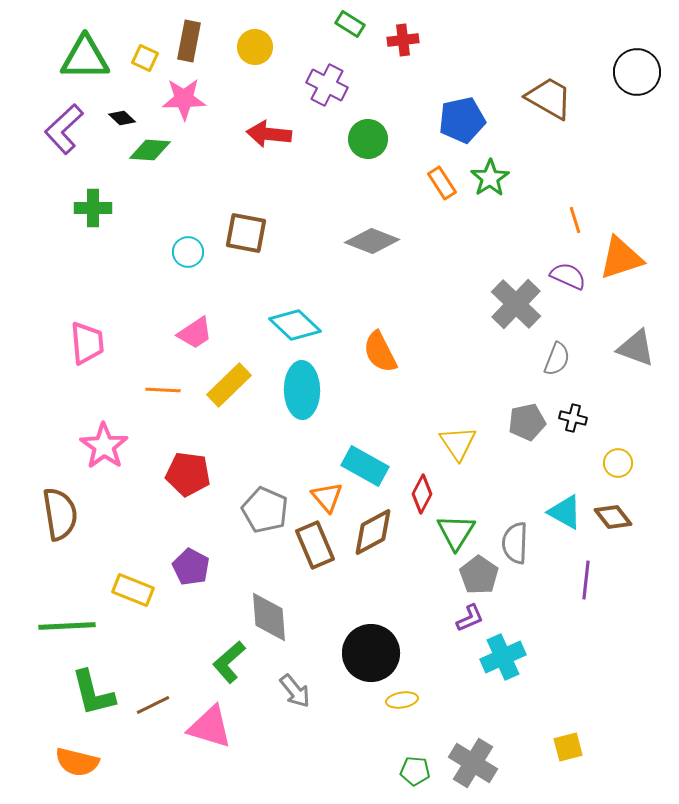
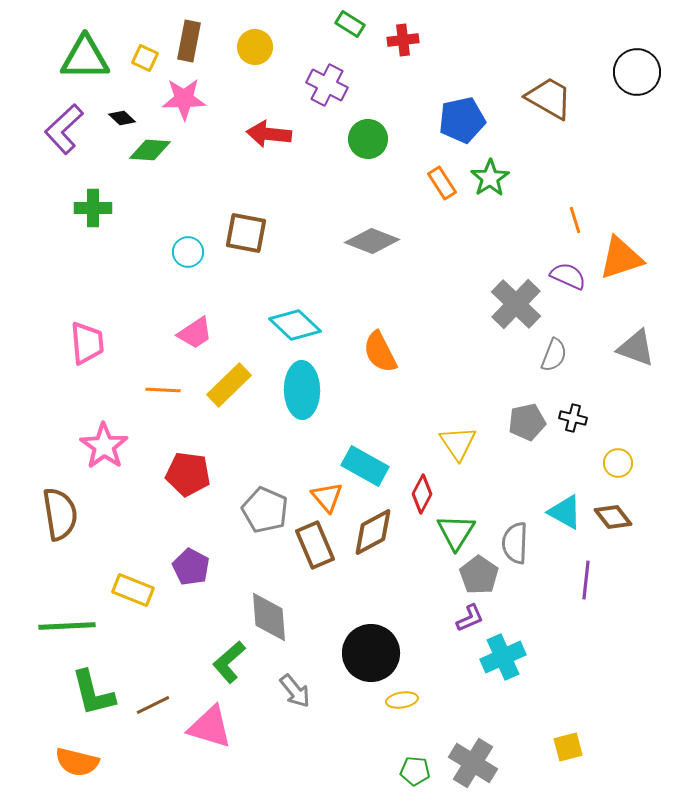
gray semicircle at (557, 359): moved 3 px left, 4 px up
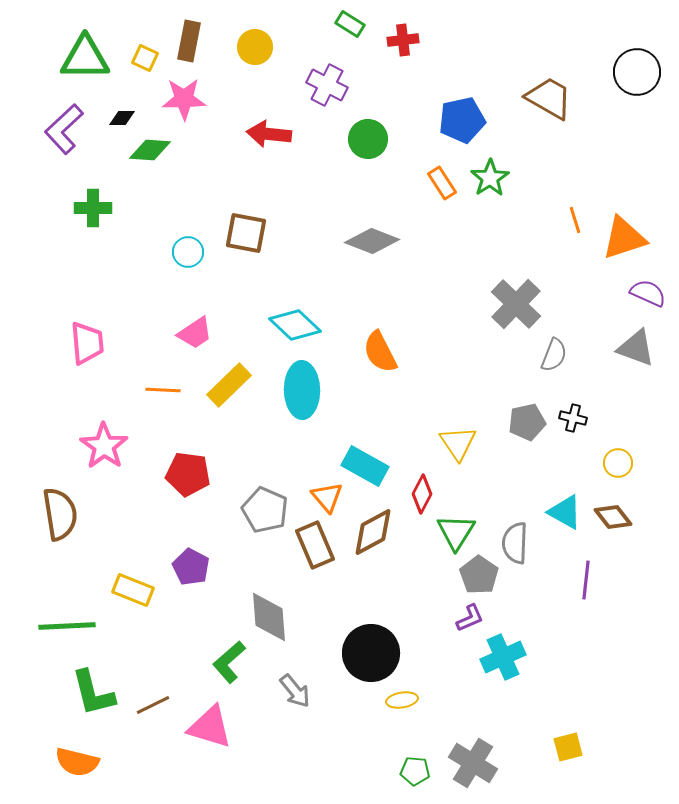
black diamond at (122, 118): rotated 44 degrees counterclockwise
orange triangle at (621, 258): moved 3 px right, 20 px up
purple semicircle at (568, 276): moved 80 px right, 17 px down
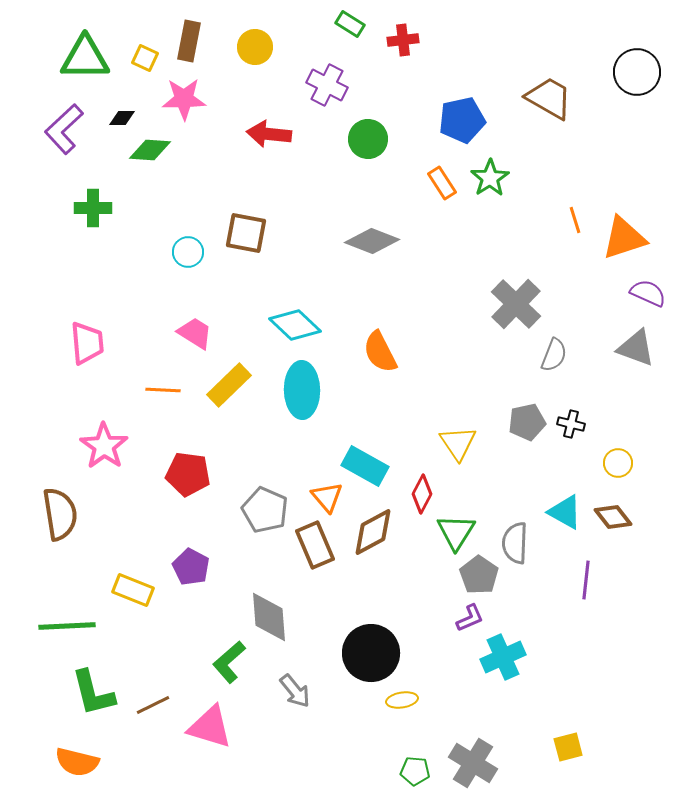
pink trapezoid at (195, 333): rotated 114 degrees counterclockwise
black cross at (573, 418): moved 2 px left, 6 px down
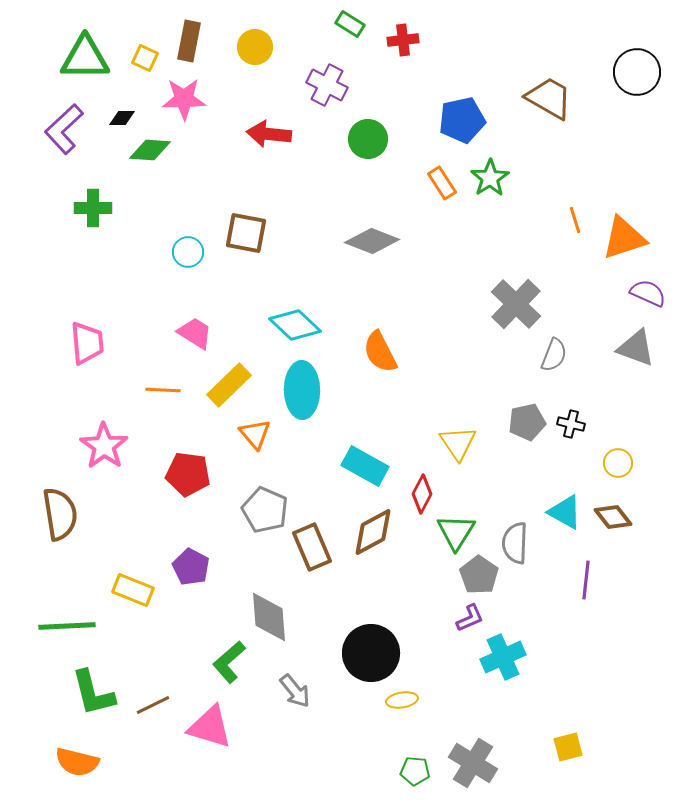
orange triangle at (327, 497): moved 72 px left, 63 px up
brown rectangle at (315, 545): moved 3 px left, 2 px down
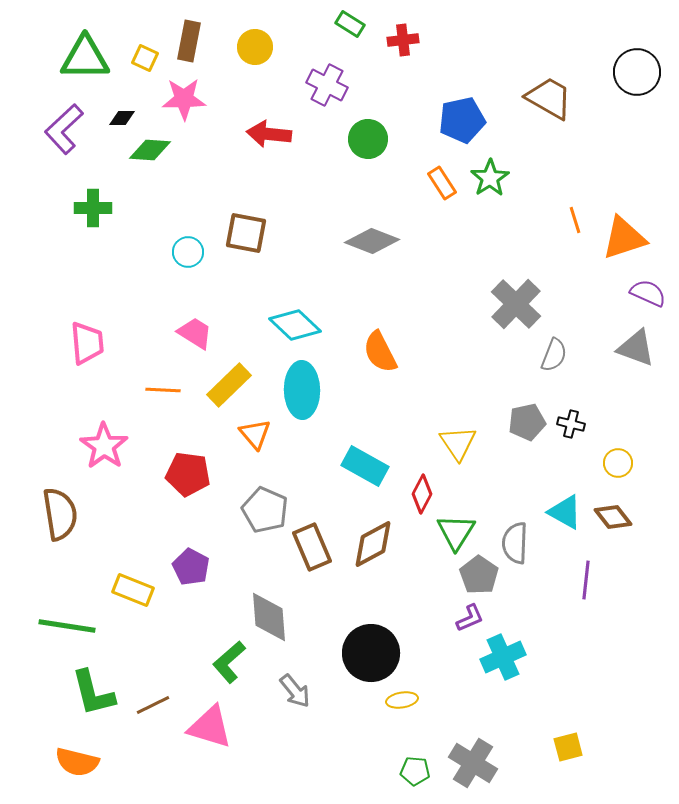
brown diamond at (373, 532): moved 12 px down
green line at (67, 626): rotated 12 degrees clockwise
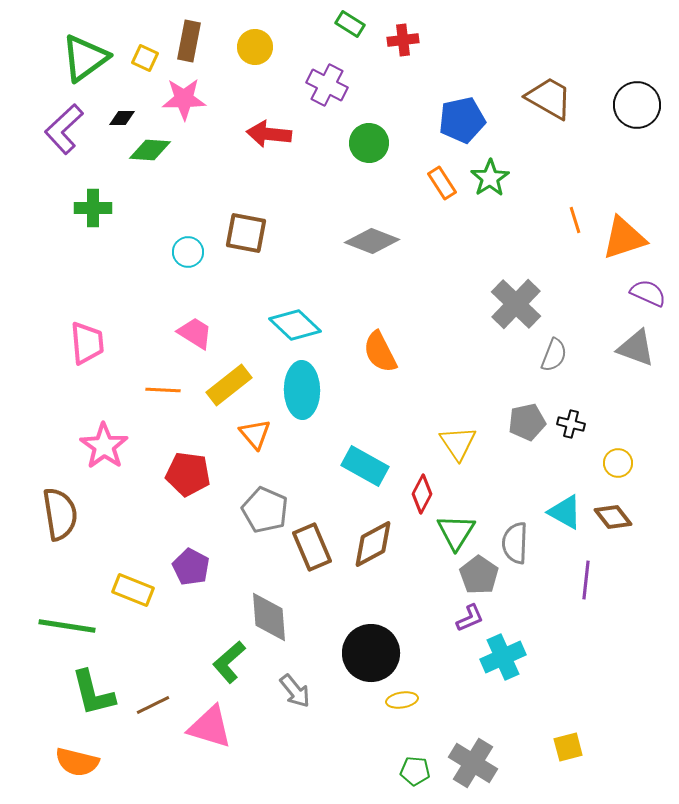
green triangle at (85, 58): rotated 36 degrees counterclockwise
black circle at (637, 72): moved 33 px down
green circle at (368, 139): moved 1 px right, 4 px down
yellow rectangle at (229, 385): rotated 6 degrees clockwise
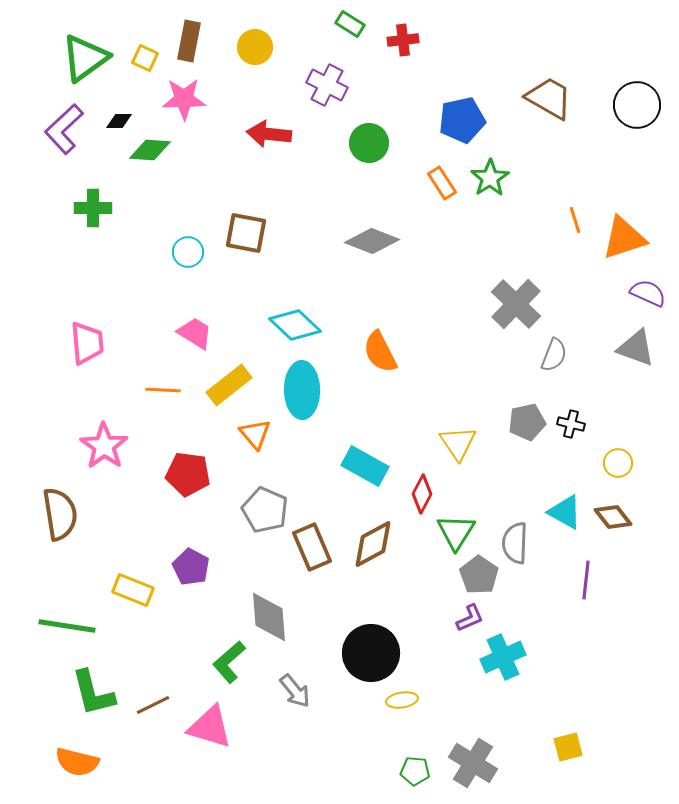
black diamond at (122, 118): moved 3 px left, 3 px down
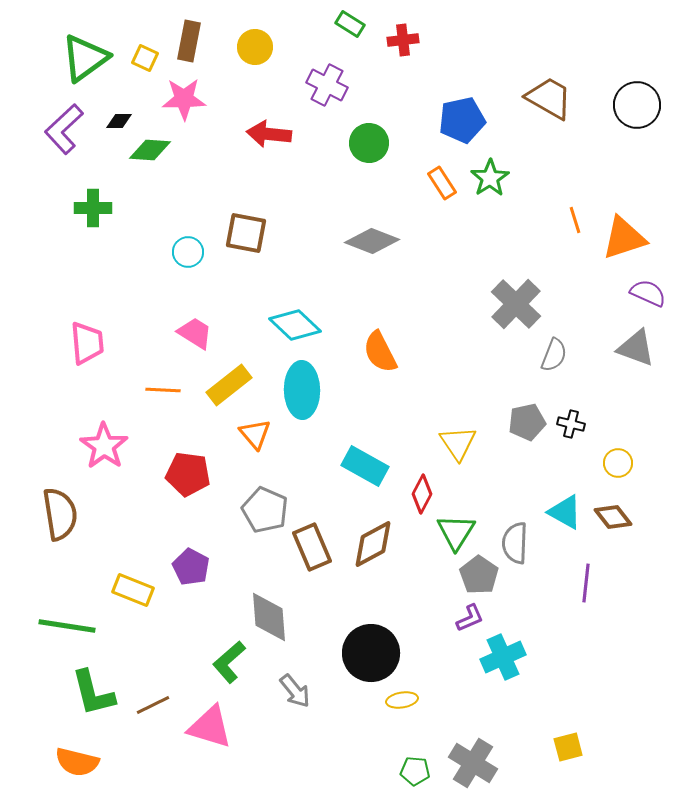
purple line at (586, 580): moved 3 px down
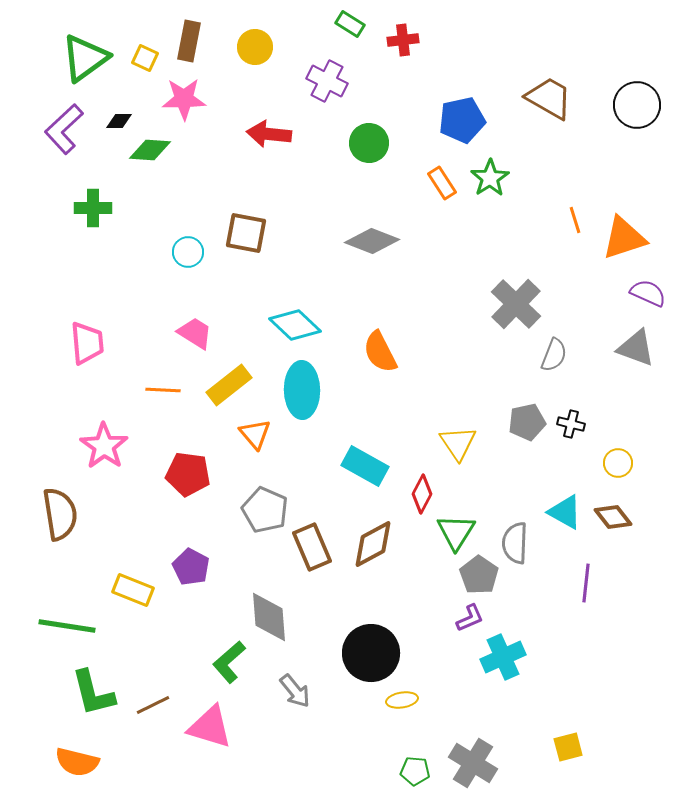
purple cross at (327, 85): moved 4 px up
